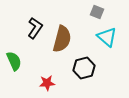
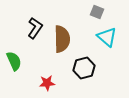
brown semicircle: rotated 16 degrees counterclockwise
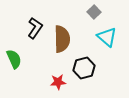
gray square: moved 3 px left; rotated 24 degrees clockwise
green semicircle: moved 2 px up
red star: moved 11 px right, 1 px up
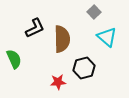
black L-shape: rotated 30 degrees clockwise
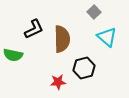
black L-shape: moved 1 px left, 1 px down
green semicircle: moved 1 px left, 4 px up; rotated 126 degrees clockwise
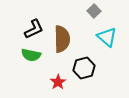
gray square: moved 1 px up
green semicircle: moved 18 px right
red star: rotated 28 degrees counterclockwise
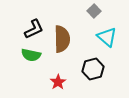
black hexagon: moved 9 px right, 1 px down
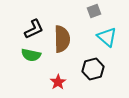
gray square: rotated 24 degrees clockwise
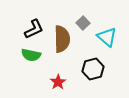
gray square: moved 11 px left, 12 px down; rotated 24 degrees counterclockwise
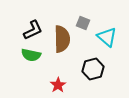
gray square: rotated 24 degrees counterclockwise
black L-shape: moved 1 px left, 1 px down
red star: moved 3 px down
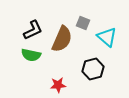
brown semicircle: rotated 24 degrees clockwise
red star: rotated 28 degrees clockwise
